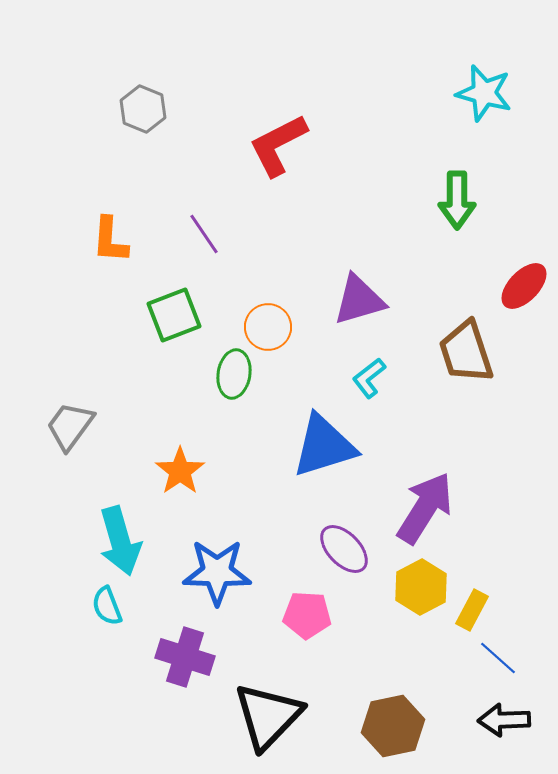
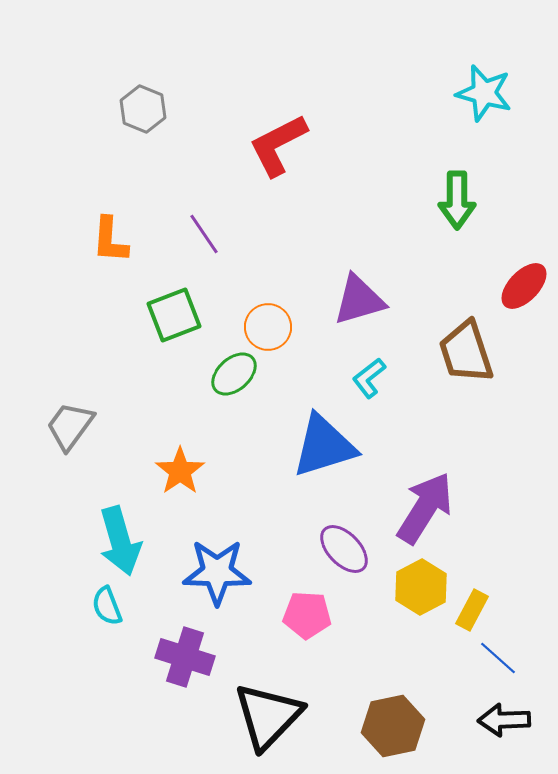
green ellipse: rotated 39 degrees clockwise
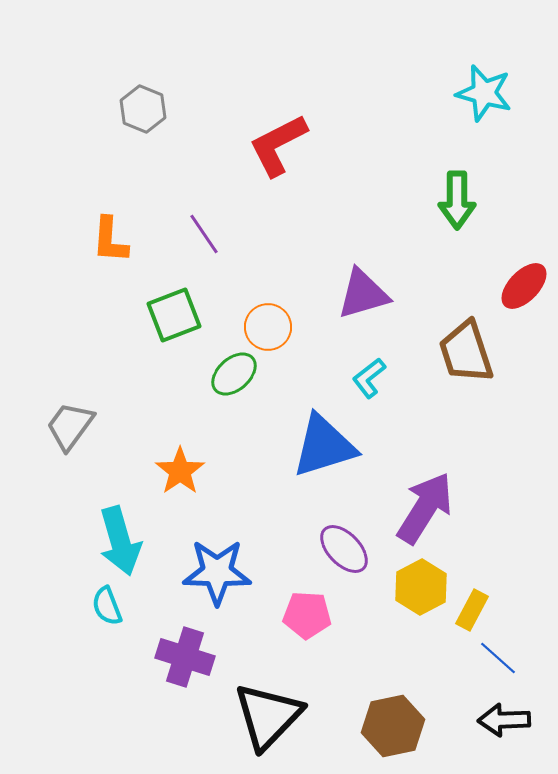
purple triangle: moved 4 px right, 6 px up
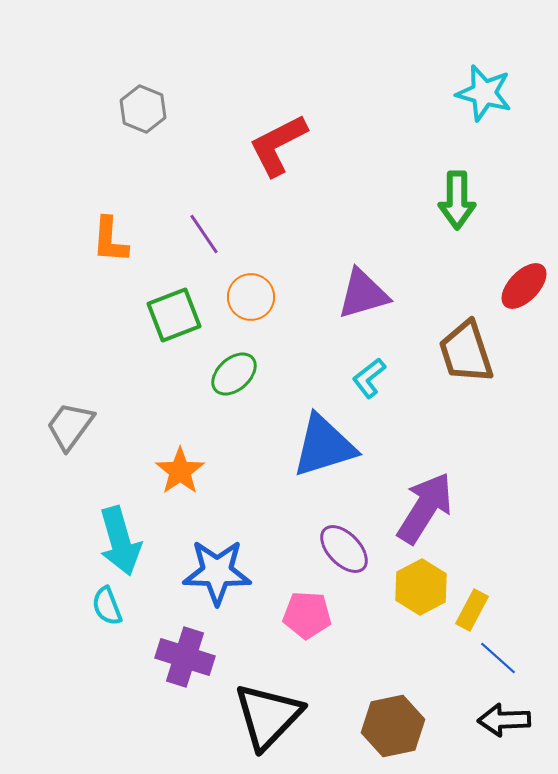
orange circle: moved 17 px left, 30 px up
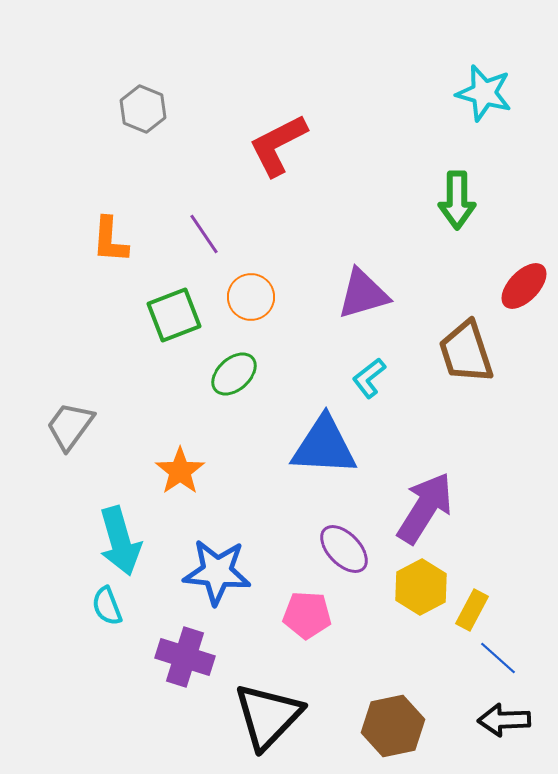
blue triangle: rotated 20 degrees clockwise
blue star: rotated 4 degrees clockwise
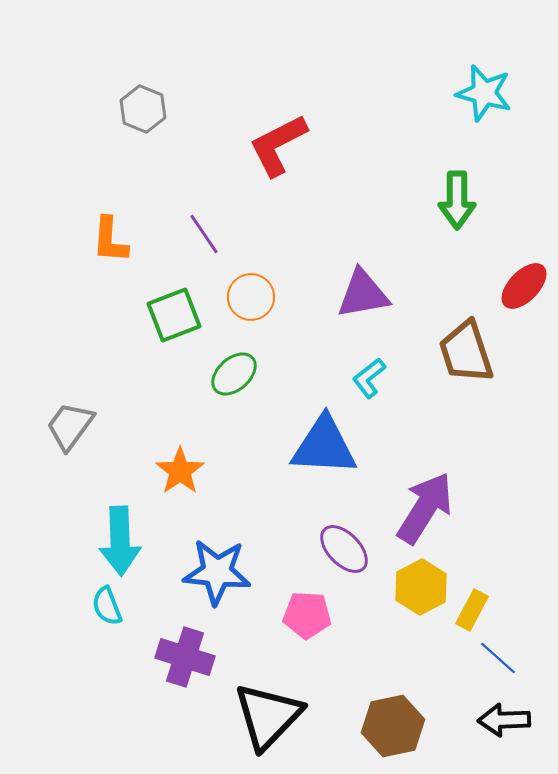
purple triangle: rotated 6 degrees clockwise
cyan arrow: rotated 14 degrees clockwise
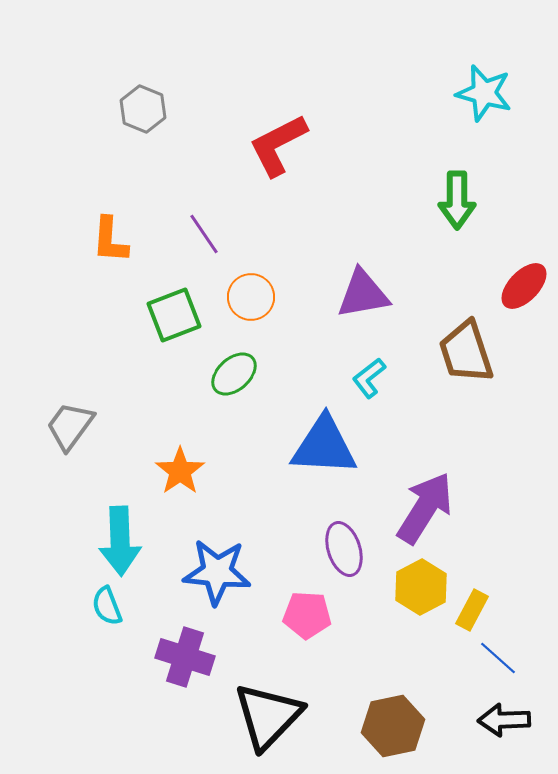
purple ellipse: rotated 26 degrees clockwise
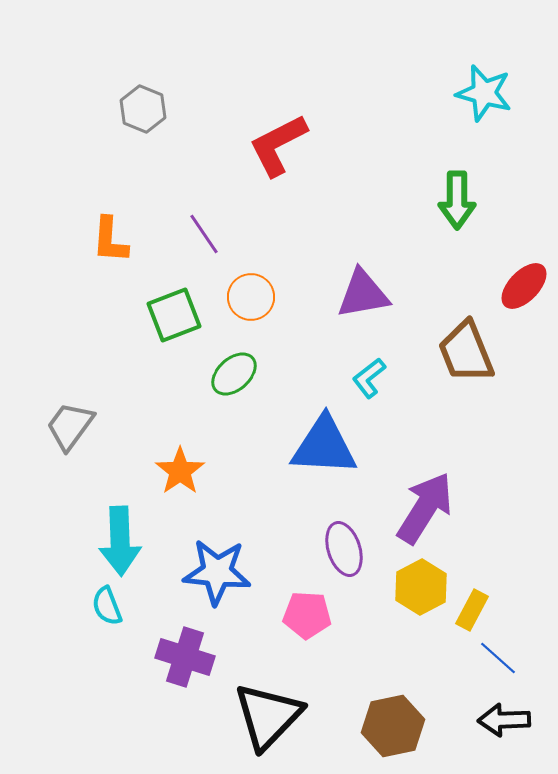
brown trapezoid: rotated 4 degrees counterclockwise
